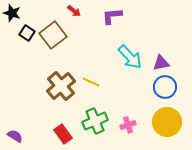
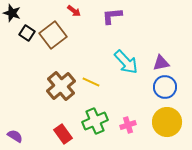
cyan arrow: moved 4 px left, 5 px down
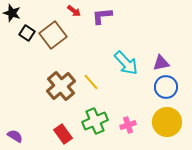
purple L-shape: moved 10 px left
cyan arrow: moved 1 px down
yellow line: rotated 24 degrees clockwise
blue circle: moved 1 px right
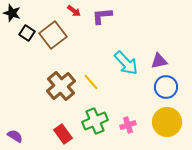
purple triangle: moved 2 px left, 2 px up
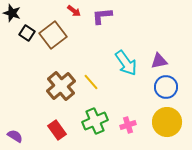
cyan arrow: rotated 8 degrees clockwise
red rectangle: moved 6 px left, 4 px up
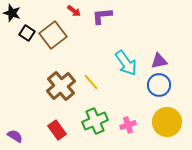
blue circle: moved 7 px left, 2 px up
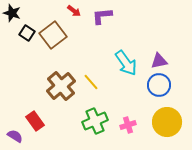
red rectangle: moved 22 px left, 9 px up
